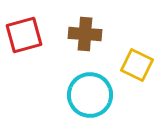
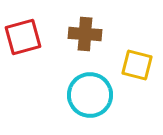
red square: moved 1 px left, 2 px down
yellow square: rotated 12 degrees counterclockwise
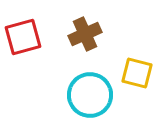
brown cross: rotated 28 degrees counterclockwise
yellow square: moved 8 px down
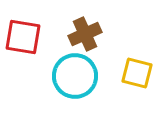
red square: rotated 24 degrees clockwise
cyan circle: moved 15 px left, 19 px up
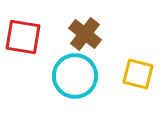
brown cross: rotated 28 degrees counterclockwise
yellow square: moved 1 px right, 1 px down
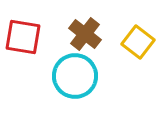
yellow square: moved 32 px up; rotated 24 degrees clockwise
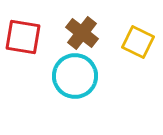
brown cross: moved 3 px left, 1 px up
yellow square: rotated 12 degrees counterclockwise
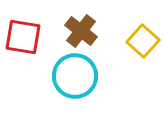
brown cross: moved 1 px left, 2 px up
yellow square: moved 5 px right, 1 px up; rotated 16 degrees clockwise
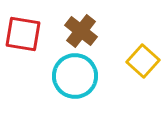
red square: moved 3 px up
yellow square: moved 20 px down
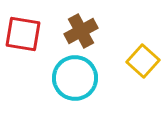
brown cross: rotated 24 degrees clockwise
cyan circle: moved 2 px down
